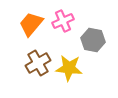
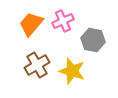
brown cross: moved 1 px left, 2 px down
yellow star: moved 3 px right, 3 px down; rotated 12 degrees clockwise
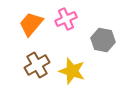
pink cross: moved 3 px right, 2 px up
gray hexagon: moved 10 px right
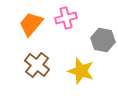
pink cross: moved 1 px up; rotated 10 degrees clockwise
brown cross: rotated 20 degrees counterclockwise
yellow star: moved 9 px right
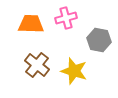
orange trapezoid: rotated 52 degrees clockwise
gray hexagon: moved 4 px left
yellow star: moved 7 px left
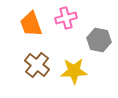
orange trapezoid: rotated 112 degrees counterclockwise
yellow star: rotated 20 degrees counterclockwise
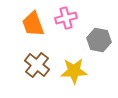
orange trapezoid: moved 2 px right
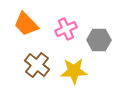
pink cross: moved 11 px down; rotated 10 degrees counterclockwise
orange trapezoid: moved 7 px left; rotated 24 degrees counterclockwise
gray hexagon: rotated 10 degrees counterclockwise
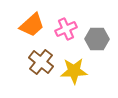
orange trapezoid: moved 6 px right, 1 px down; rotated 88 degrees counterclockwise
gray hexagon: moved 2 px left, 1 px up
brown cross: moved 4 px right, 3 px up
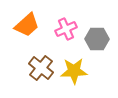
orange trapezoid: moved 5 px left
brown cross: moved 6 px down
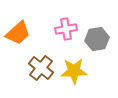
orange trapezoid: moved 9 px left, 8 px down
pink cross: rotated 15 degrees clockwise
gray hexagon: rotated 10 degrees counterclockwise
